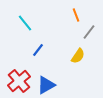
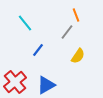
gray line: moved 22 px left
red cross: moved 4 px left, 1 px down
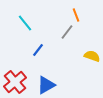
yellow semicircle: moved 14 px right; rotated 105 degrees counterclockwise
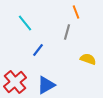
orange line: moved 3 px up
gray line: rotated 21 degrees counterclockwise
yellow semicircle: moved 4 px left, 3 px down
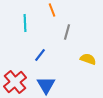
orange line: moved 24 px left, 2 px up
cyan line: rotated 36 degrees clockwise
blue line: moved 2 px right, 5 px down
blue triangle: rotated 30 degrees counterclockwise
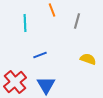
gray line: moved 10 px right, 11 px up
blue line: rotated 32 degrees clockwise
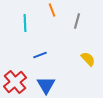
yellow semicircle: rotated 28 degrees clockwise
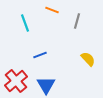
orange line: rotated 48 degrees counterclockwise
cyan line: rotated 18 degrees counterclockwise
red cross: moved 1 px right, 1 px up
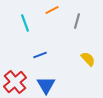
orange line: rotated 48 degrees counterclockwise
red cross: moved 1 px left, 1 px down
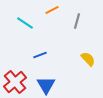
cyan line: rotated 36 degrees counterclockwise
